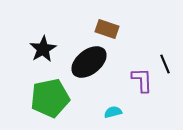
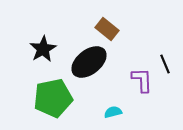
brown rectangle: rotated 20 degrees clockwise
green pentagon: moved 3 px right
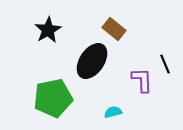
brown rectangle: moved 7 px right
black star: moved 5 px right, 19 px up
black ellipse: moved 3 px right, 1 px up; rotated 18 degrees counterclockwise
